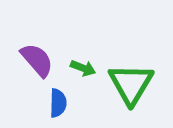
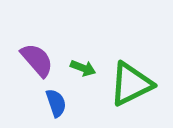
green triangle: rotated 33 degrees clockwise
blue semicircle: moved 2 px left; rotated 20 degrees counterclockwise
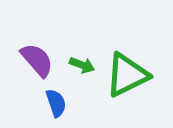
green arrow: moved 1 px left, 3 px up
green triangle: moved 4 px left, 9 px up
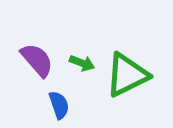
green arrow: moved 2 px up
blue semicircle: moved 3 px right, 2 px down
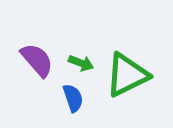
green arrow: moved 1 px left
blue semicircle: moved 14 px right, 7 px up
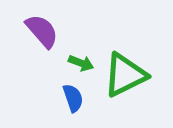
purple semicircle: moved 5 px right, 29 px up
green triangle: moved 2 px left
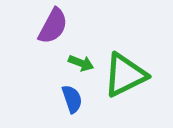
purple semicircle: moved 11 px right, 5 px up; rotated 69 degrees clockwise
blue semicircle: moved 1 px left, 1 px down
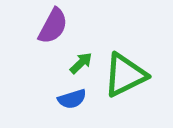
green arrow: rotated 65 degrees counterclockwise
blue semicircle: rotated 92 degrees clockwise
